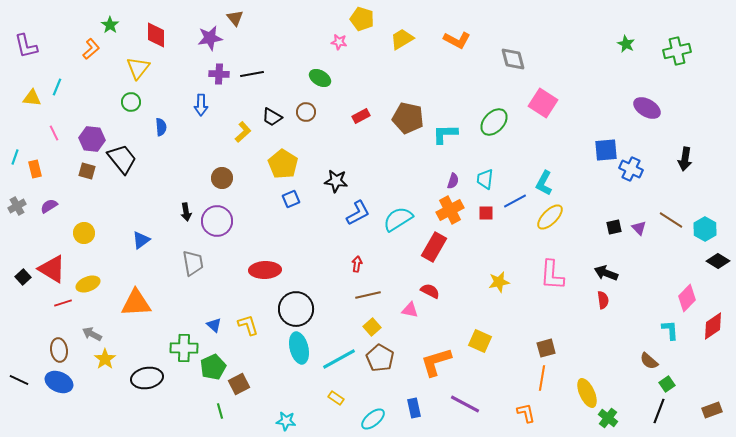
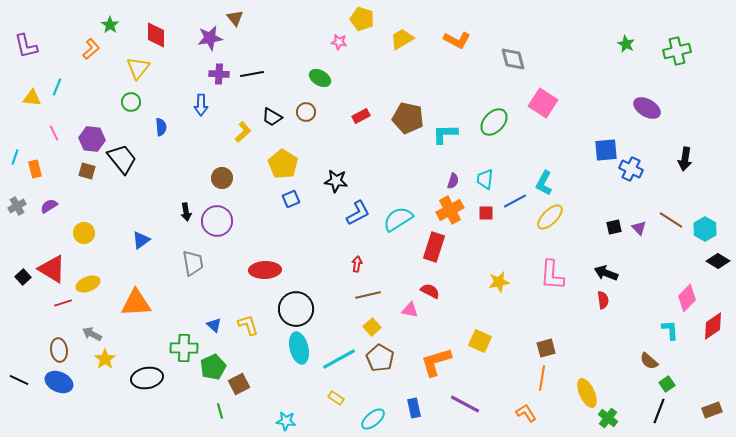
red rectangle at (434, 247): rotated 12 degrees counterclockwise
orange L-shape at (526, 413): rotated 20 degrees counterclockwise
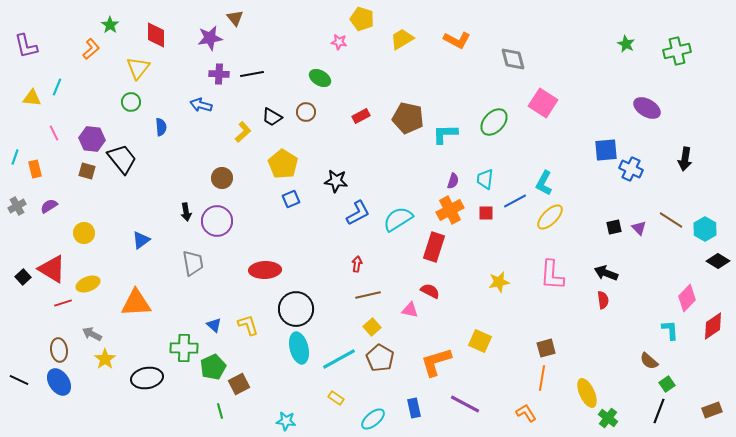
blue arrow at (201, 105): rotated 105 degrees clockwise
blue ellipse at (59, 382): rotated 32 degrees clockwise
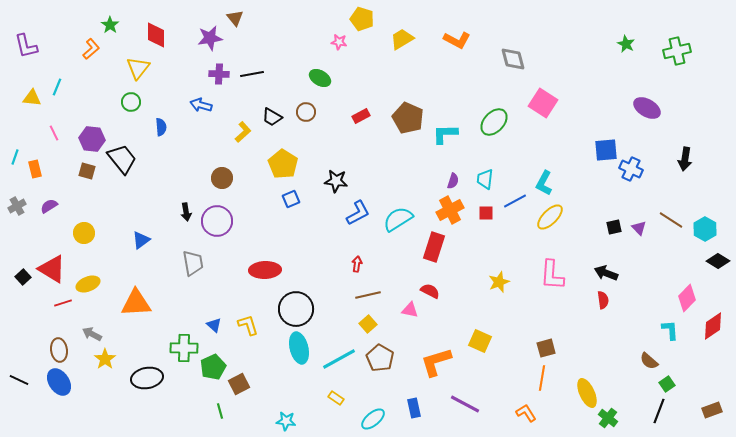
brown pentagon at (408, 118): rotated 12 degrees clockwise
yellow star at (499, 282): rotated 10 degrees counterclockwise
yellow square at (372, 327): moved 4 px left, 3 px up
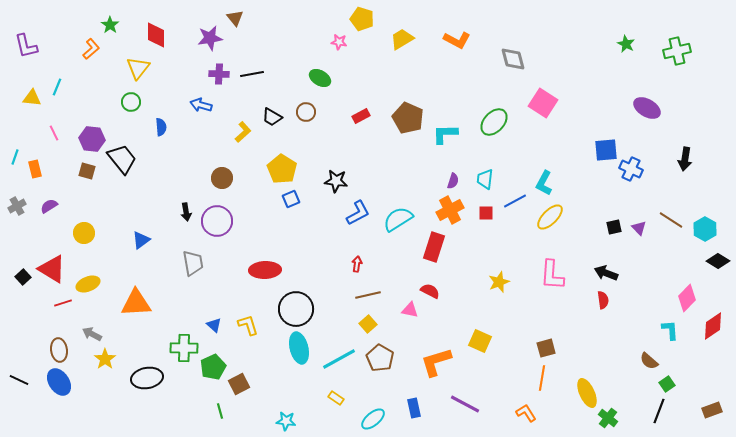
yellow pentagon at (283, 164): moved 1 px left, 5 px down
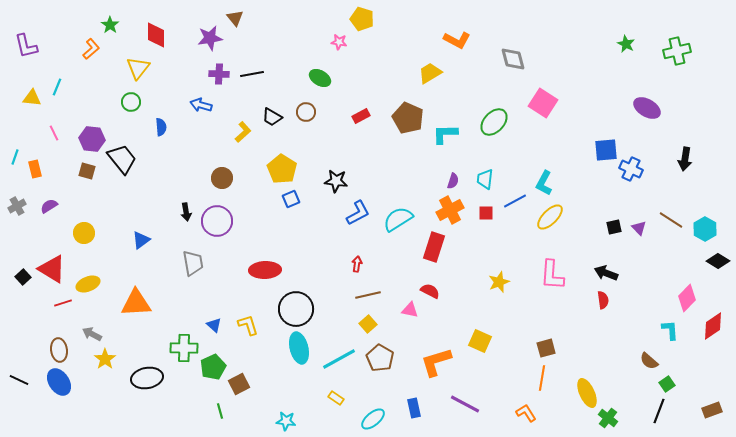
yellow trapezoid at (402, 39): moved 28 px right, 34 px down
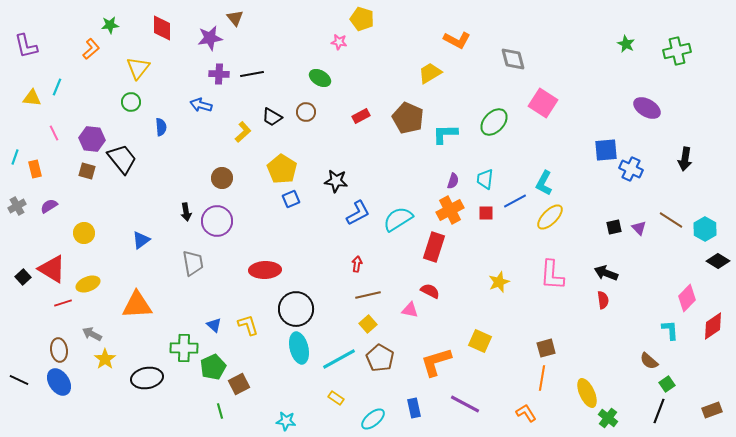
green star at (110, 25): rotated 30 degrees clockwise
red diamond at (156, 35): moved 6 px right, 7 px up
orange triangle at (136, 303): moved 1 px right, 2 px down
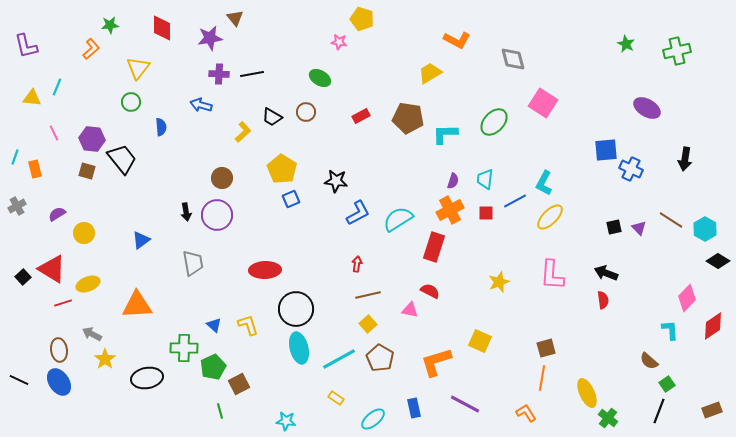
brown pentagon at (408, 118): rotated 16 degrees counterclockwise
purple semicircle at (49, 206): moved 8 px right, 8 px down
purple circle at (217, 221): moved 6 px up
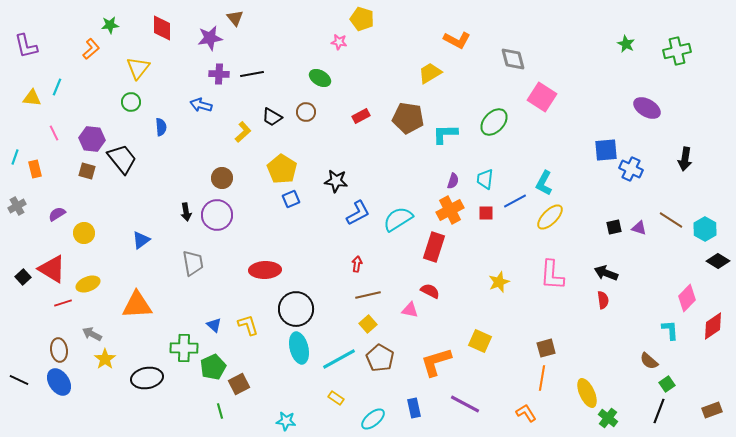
pink square at (543, 103): moved 1 px left, 6 px up
purple triangle at (639, 228): rotated 28 degrees counterclockwise
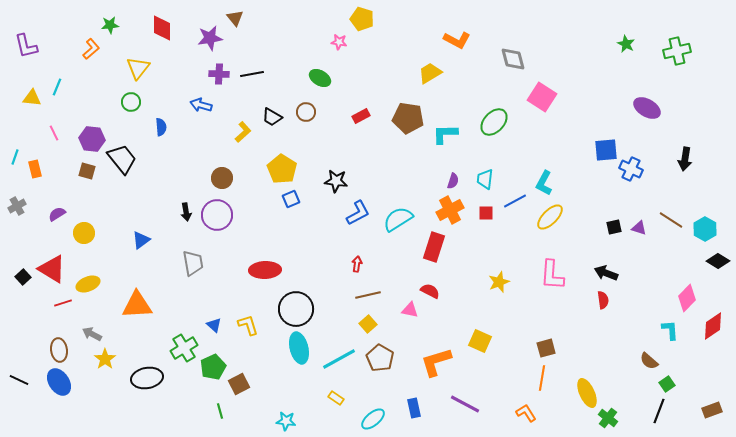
green cross at (184, 348): rotated 32 degrees counterclockwise
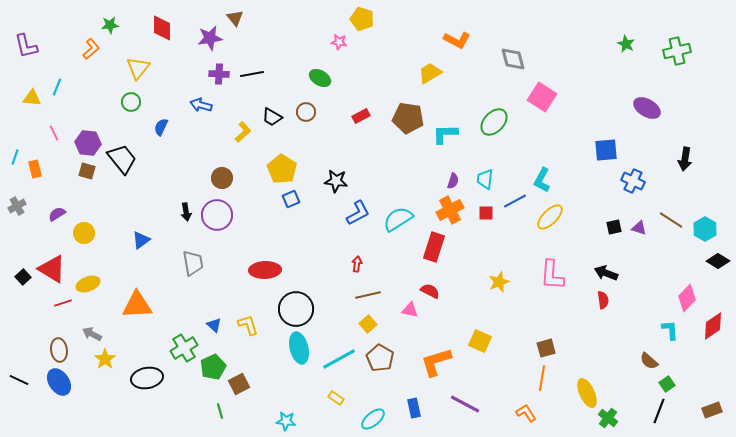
blue semicircle at (161, 127): rotated 150 degrees counterclockwise
purple hexagon at (92, 139): moved 4 px left, 4 px down
blue cross at (631, 169): moved 2 px right, 12 px down
cyan L-shape at (544, 183): moved 2 px left, 3 px up
